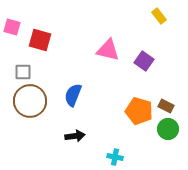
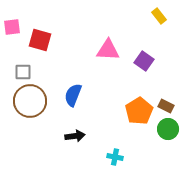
pink square: rotated 24 degrees counterclockwise
pink triangle: rotated 10 degrees counterclockwise
orange pentagon: rotated 24 degrees clockwise
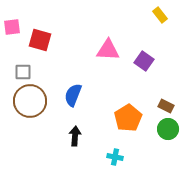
yellow rectangle: moved 1 px right, 1 px up
orange pentagon: moved 11 px left, 7 px down
black arrow: rotated 78 degrees counterclockwise
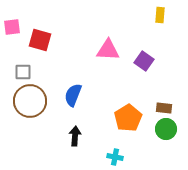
yellow rectangle: rotated 42 degrees clockwise
brown rectangle: moved 2 px left, 2 px down; rotated 21 degrees counterclockwise
green circle: moved 2 px left
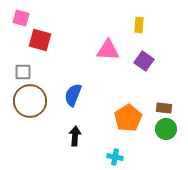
yellow rectangle: moved 21 px left, 10 px down
pink square: moved 9 px right, 9 px up; rotated 24 degrees clockwise
